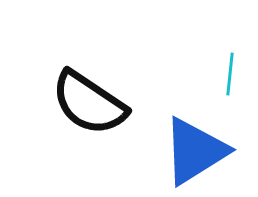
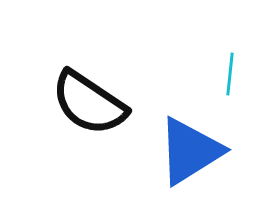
blue triangle: moved 5 px left
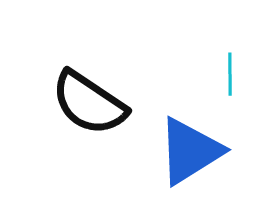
cyan line: rotated 6 degrees counterclockwise
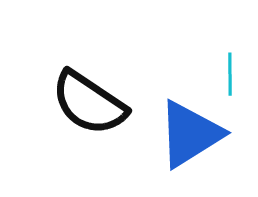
blue triangle: moved 17 px up
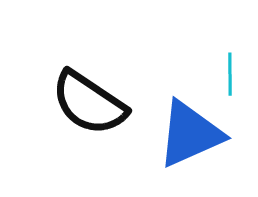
blue triangle: rotated 8 degrees clockwise
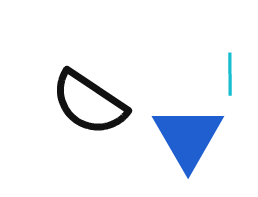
blue triangle: moved 2 px left, 3 px down; rotated 36 degrees counterclockwise
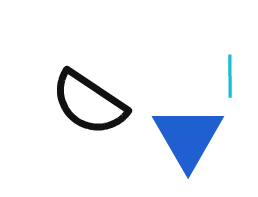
cyan line: moved 2 px down
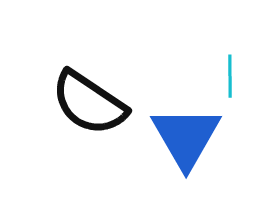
blue triangle: moved 2 px left
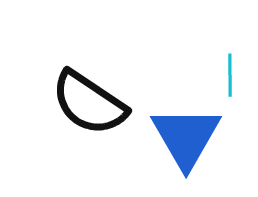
cyan line: moved 1 px up
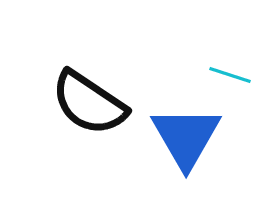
cyan line: rotated 72 degrees counterclockwise
